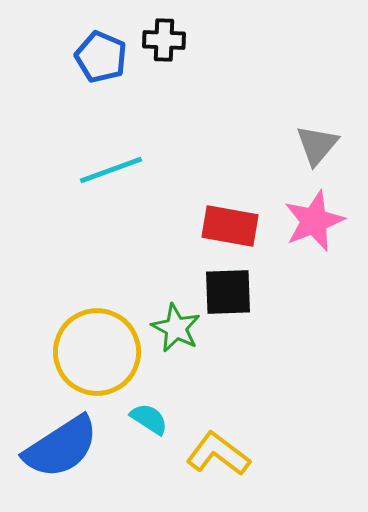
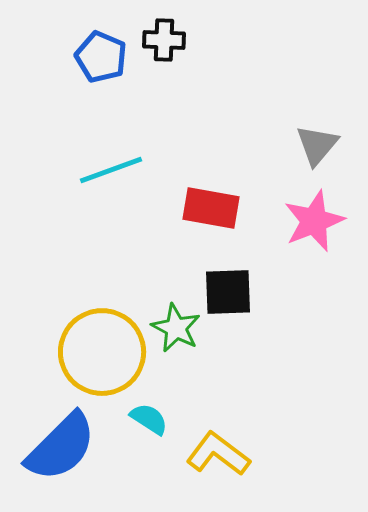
red rectangle: moved 19 px left, 18 px up
yellow circle: moved 5 px right
blue semicircle: rotated 12 degrees counterclockwise
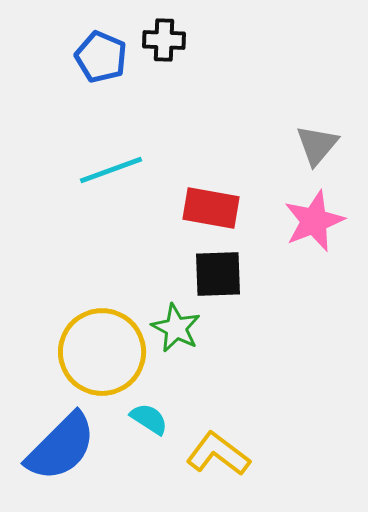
black square: moved 10 px left, 18 px up
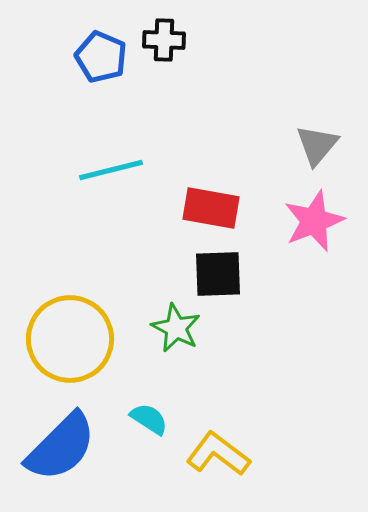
cyan line: rotated 6 degrees clockwise
yellow circle: moved 32 px left, 13 px up
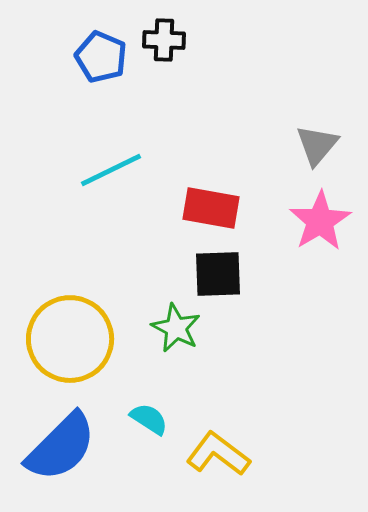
cyan line: rotated 12 degrees counterclockwise
pink star: moved 6 px right; rotated 10 degrees counterclockwise
